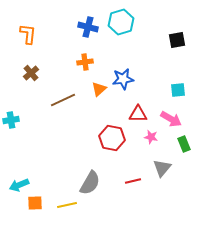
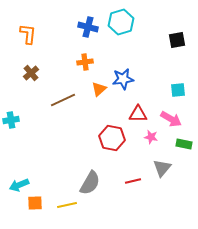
green rectangle: rotated 56 degrees counterclockwise
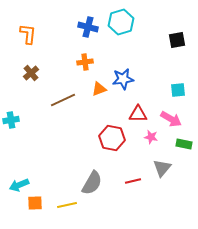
orange triangle: rotated 21 degrees clockwise
gray semicircle: moved 2 px right
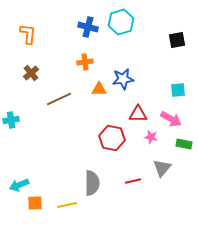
orange triangle: rotated 21 degrees clockwise
brown line: moved 4 px left, 1 px up
gray semicircle: rotated 30 degrees counterclockwise
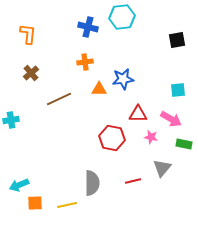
cyan hexagon: moved 1 px right, 5 px up; rotated 10 degrees clockwise
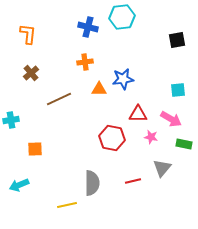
orange square: moved 54 px up
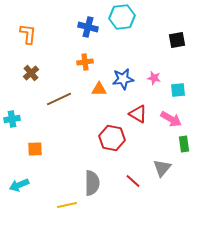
red triangle: rotated 30 degrees clockwise
cyan cross: moved 1 px right, 1 px up
pink star: moved 3 px right, 59 px up
green rectangle: rotated 70 degrees clockwise
red line: rotated 56 degrees clockwise
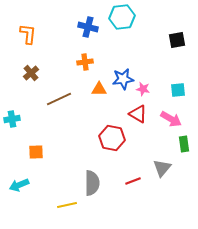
pink star: moved 11 px left, 11 px down
orange square: moved 1 px right, 3 px down
red line: rotated 63 degrees counterclockwise
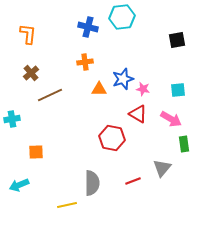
blue star: rotated 10 degrees counterclockwise
brown line: moved 9 px left, 4 px up
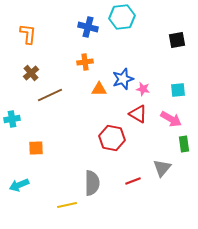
orange square: moved 4 px up
